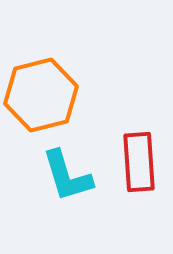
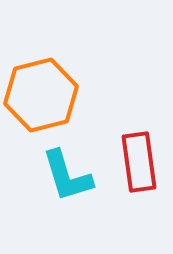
red rectangle: rotated 4 degrees counterclockwise
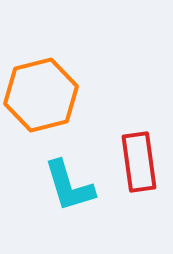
cyan L-shape: moved 2 px right, 10 px down
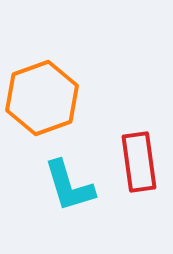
orange hexagon: moved 1 px right, 3 px down; rotated 6 degrees counterclockwise
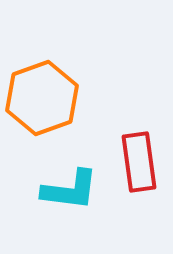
cyan L-shape: moved 1 px right, 4 px down; rotated 66 degrees counterclockwise
